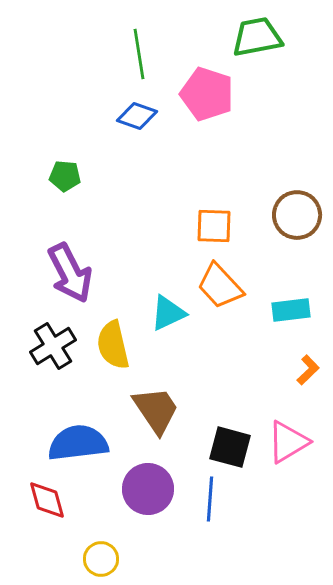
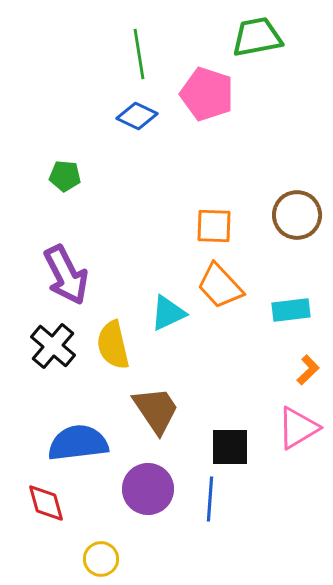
blue diamond: rotated 6 degrees clockwise
purple arrow: moved 4 px left, 2 px down
black cross: rotated 18 degrees counterclockwise
pink triangle: moved 10 px right, 14 px up
black square: rotated 15 degrees counterclockwise
red diamond: moved 1 px left, 3 px down
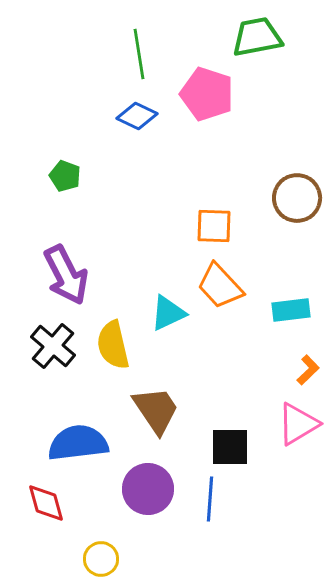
green pentagon: rotated 16 degrees clockwise
brown circle: moved 17 px up
pink triangle: moved 4 px up
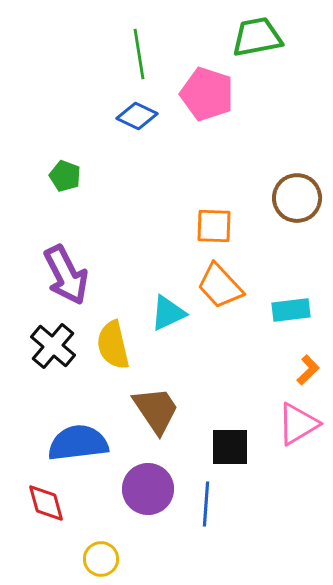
blue line: moved 4 px left, 5 px down
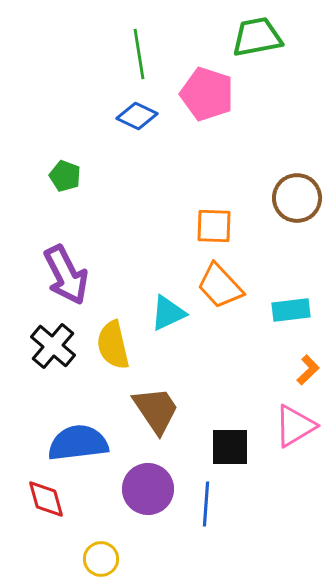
pink triangle: moved 3 px left, 2 px down
red diamond: moved 4 px up
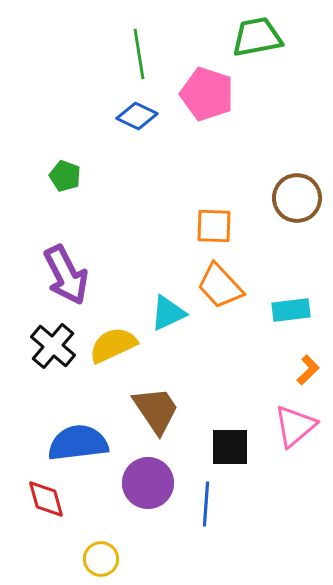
yellow semicircle: rotated 78 degrees clockwise
pink triangle: rotated 9 degrees counterclockwise
purple circle: moved 6 px up
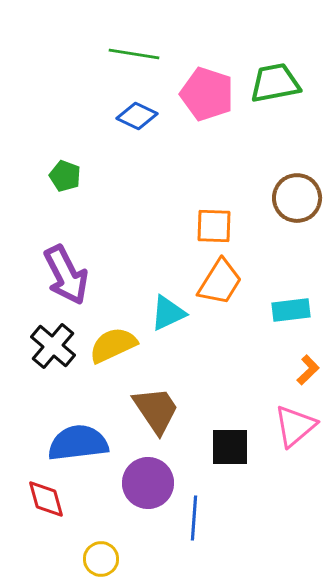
green trapezoid: moved 18 px right, 46 px down
green line: moved 5 px left; rotated 72 degrees counterclockwise
orange trapezoid: moved 4 px up; rotated 105 degrees counterclockwise
blue line: moved 12 px left, 14 px down
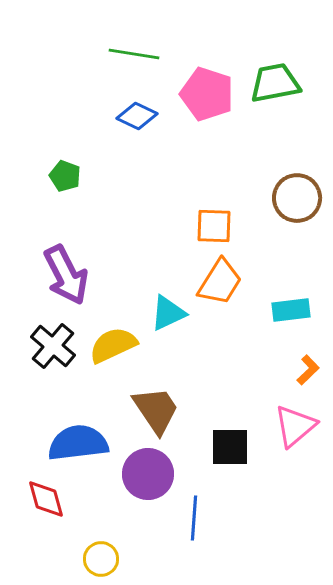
purple circle: moved 9 px up
